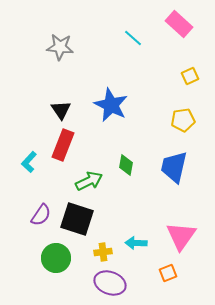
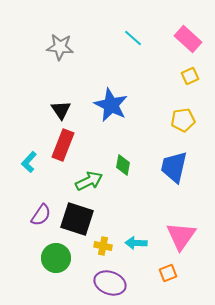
pink rectangle: moved 9 px right, 15 px down
green diamond: moved 3 px left
yellow cross: moved 6 px up; rotated 18 degrees clockwise
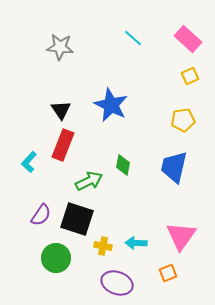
purple ellipse: moved 7 px right
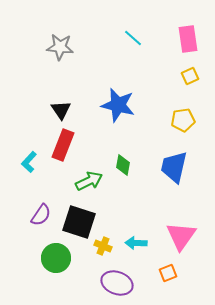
pink rectangle: rotated 40 degrees clockwise
blue star: moved 7 px right; rotated 12 degrees counterclockwise
black square: moved 2 px right, 3 px down
yellow cross: rotated 12 degrees clockwise
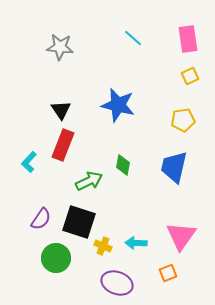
purple semicircle: moved 4 px down
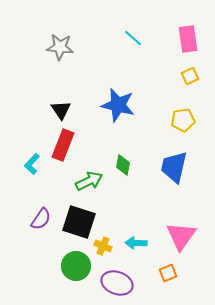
cyan L-shape: moved 3 px right, 2 px down
green circle: moved 20 px right, 8 px down
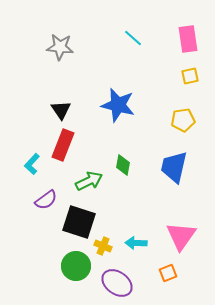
yellow square: rotated 12 degrees clockwise
purple semicircle: moved 5 px right, 19 px up; rotated 20 degrees clockwise
purple ellipse: rotated 16 degrees clockwise
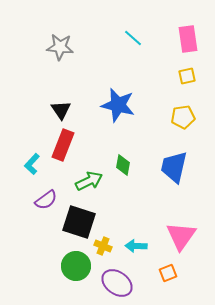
yellow square: moved 3 px left
yellow pentagon: moved 3 px up
cyan arrow: moved 3 px down
